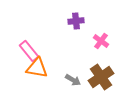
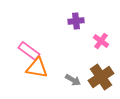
pink rectangle: rotated 15 degrees counterclockwise
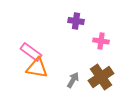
purple cross: rotated 14 degrees clockwise
pink cross: rotated 28 degrees counterclockwise
pink rectangle: moved 2 px right, 1 px down
gray arrow: rotated 91 degrees counterclockwise
